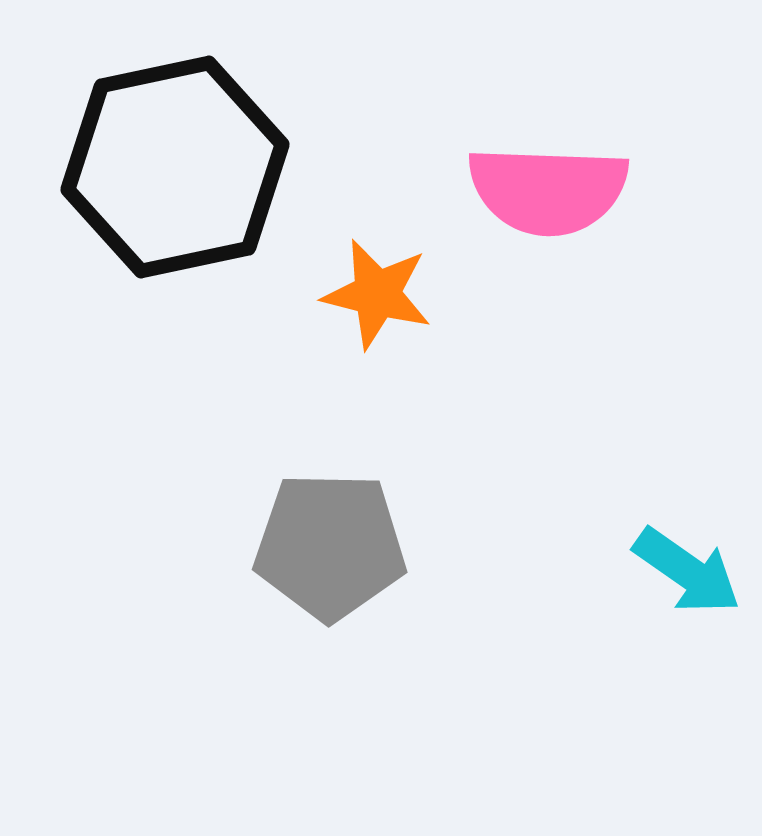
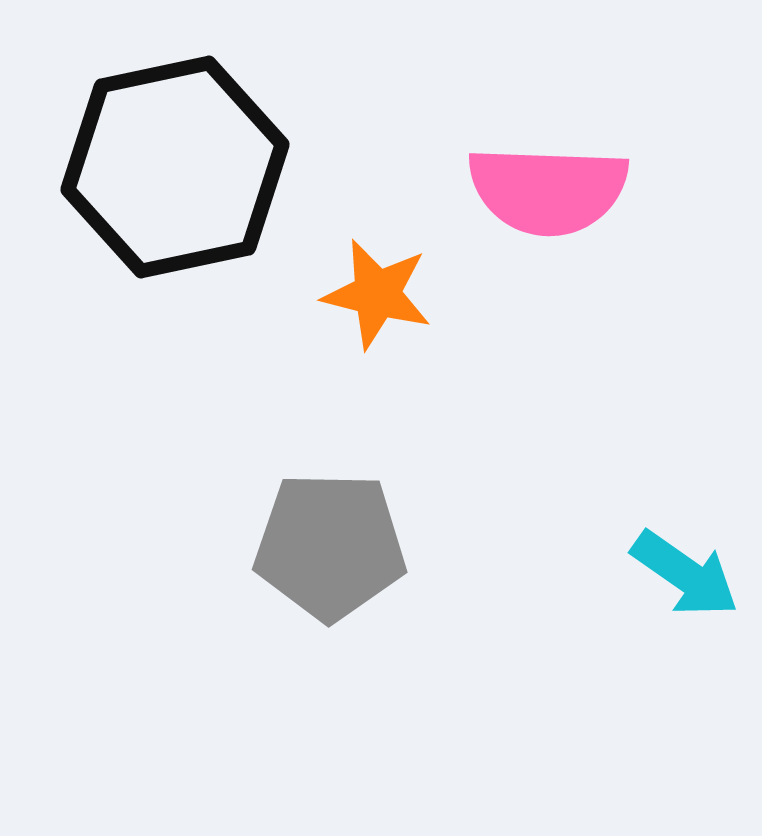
cyan arrow: moved 2 px left, 3 px down
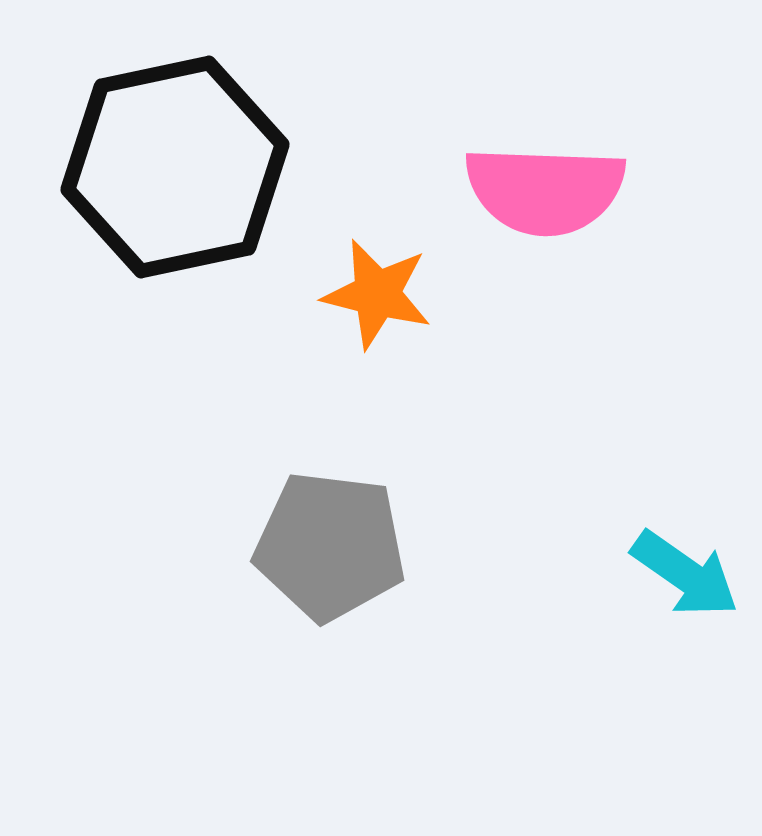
pink semicircle: moved 3 px left
gray pentagon: rotated 6 degrees clockwise
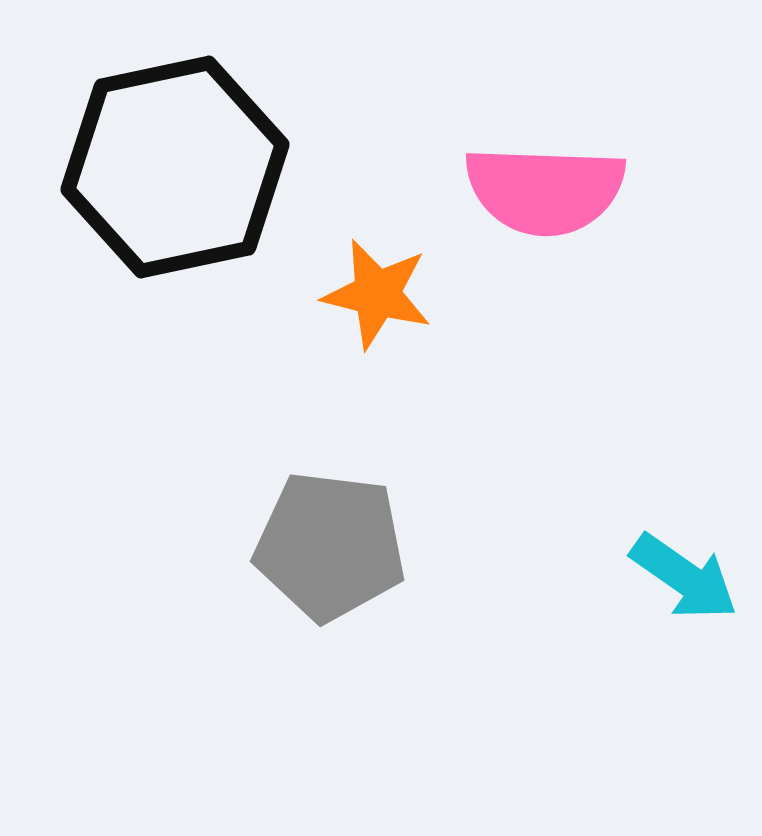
cyan arrow: moved 1 px left, 3 px down
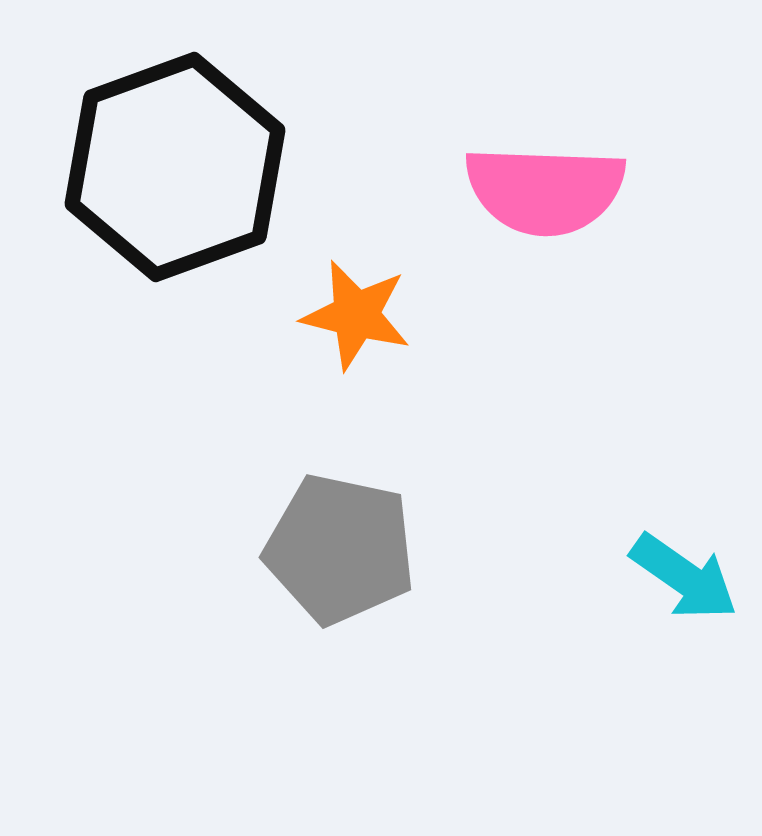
black hexagon: rotated 8 degrees counterclockwise
orange star: moved 21 px left, 21 px down
gray pentagon: moved 10 px right, 3 px down; rotated 5 degrees clockwise
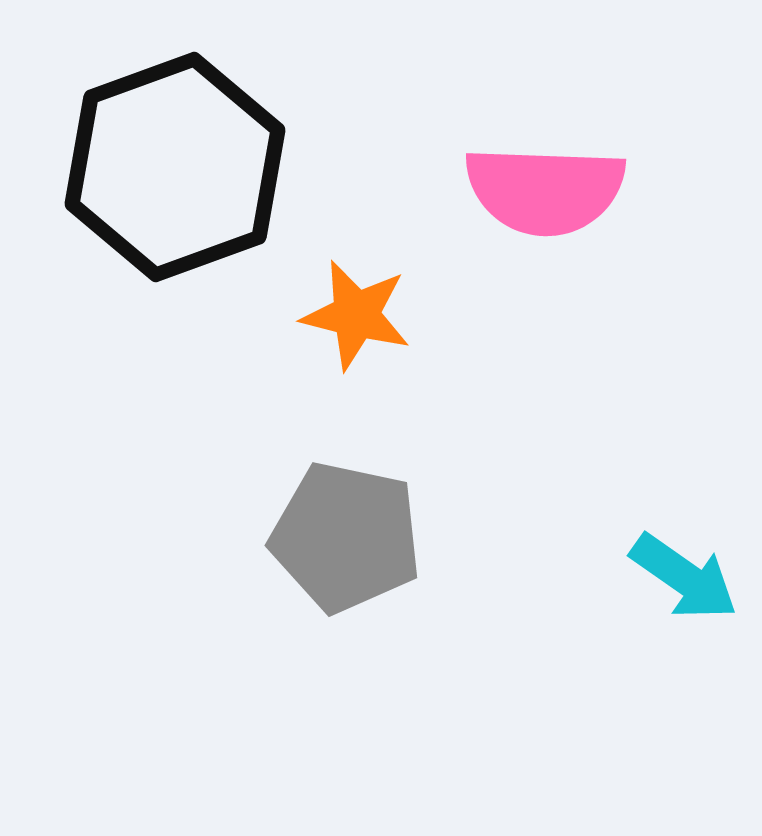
gray pentagon: moved 6 px right, 12 px up
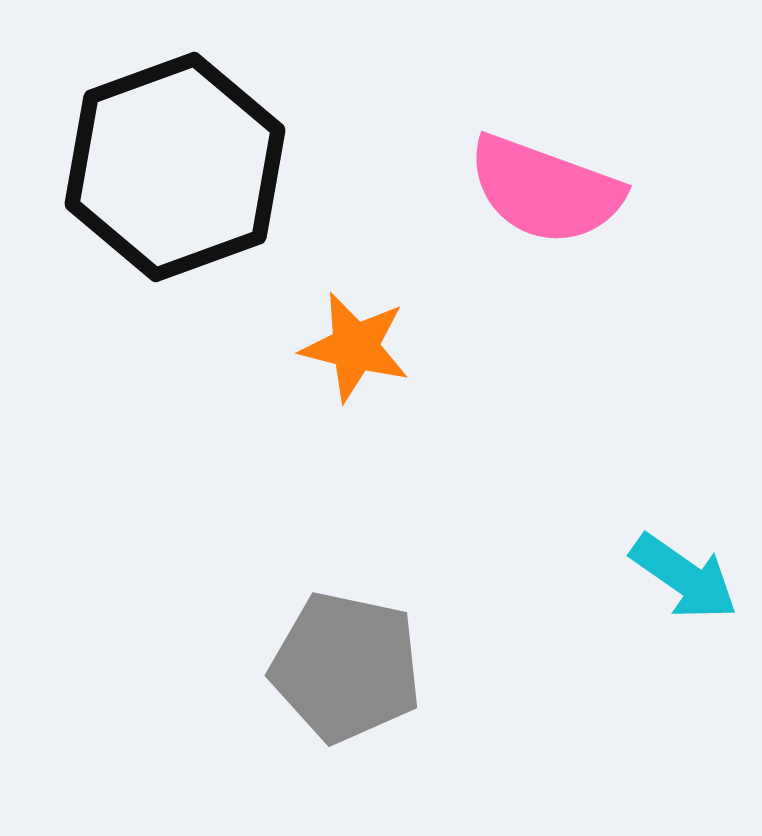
pink semicircle: rotated 18 degrees clockwise
orange star: moved 1 px left, 32 px down
gray pentagon: moved 130 px down
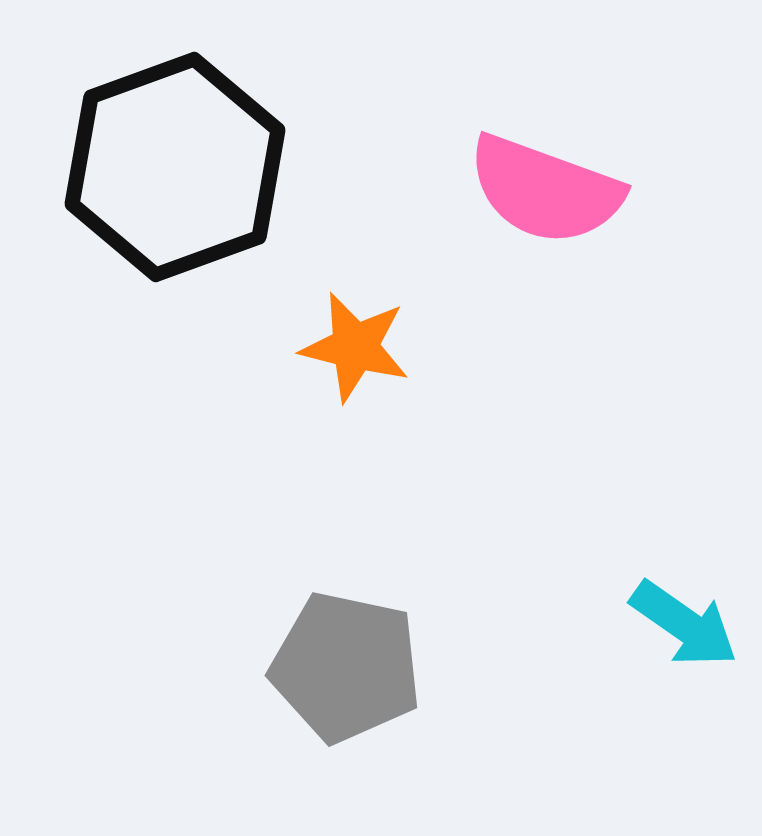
cyan arrow: moved 47 px down
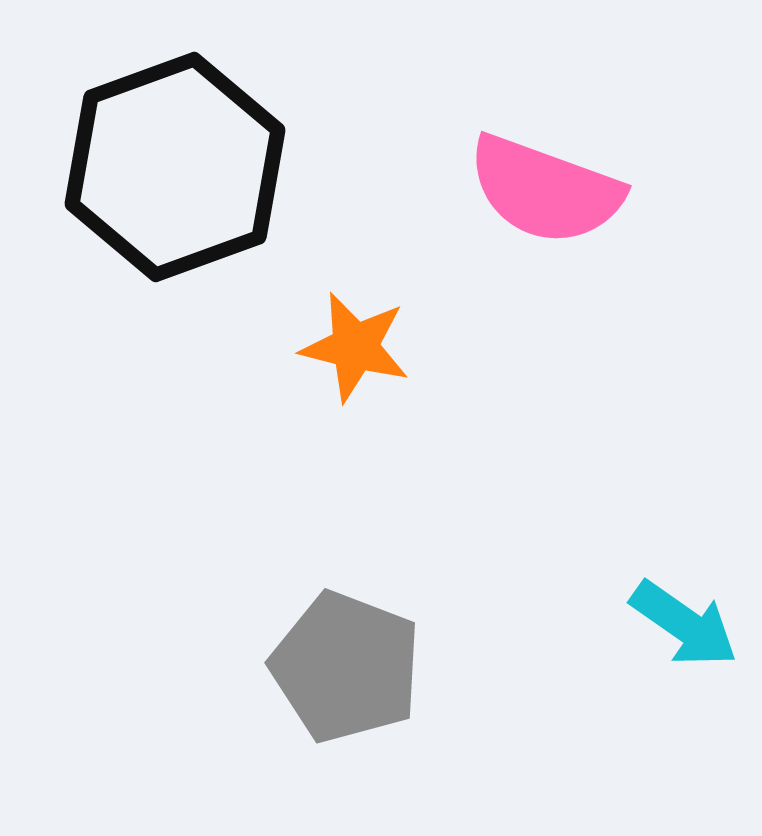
gray pentagon: rotated 9 degrees clockwise
